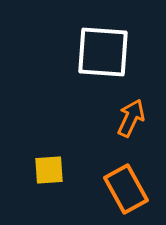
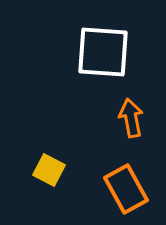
orange arrow: rotated 36 degrees counterclockwise
yellow square: rotated 32 degrees clockwise
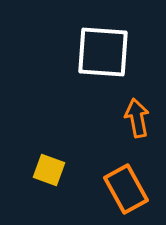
orange arrow: moved 6 px right
yellow square: rotated 8 degrees counterclockwise
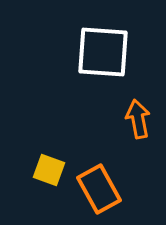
orange arrow: moved 1 px right, 1 px down
orange rectangle: moved 27 px left
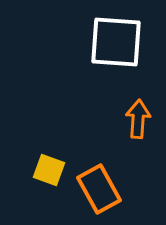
white square: moved 13 px right, 10 px up
orange arrow: rotated 15 degrees clockwise
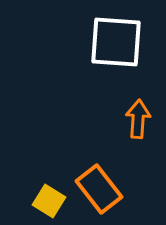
yellow square: moved 31 px down; rotated 12 degrees clockwise
orange rectangle: rotated 9 degrees counterclockwise
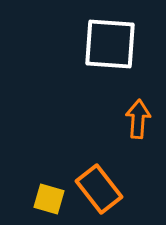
white square: moved 6 px left, 2 px down
yellow square: moved 2 px up; rotated 16 degrees counterclockwise
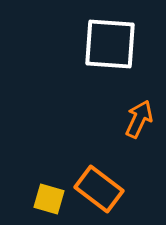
orange arrow: moved 1 px right; rotated 21 degrees clockwise
orange rectangle: rotated 15 degrees counterclockwise
